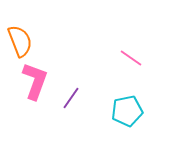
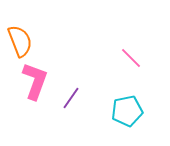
pink line: rotated 10 degrees clockwise
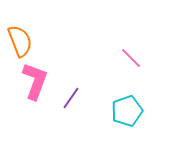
cyan pentagon: rotated 8 degrees counterclockwise
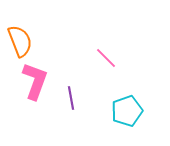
pink line: moved 25 px left
purple line: rotated 45 degrees counterclockwise
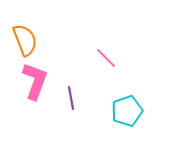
orange semicircle: moved 5 px right, 1 px up
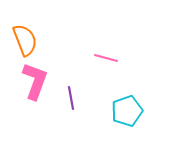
pink line: rotated 30 degrees counterclockwise
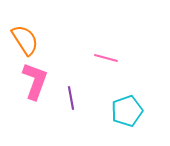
orange semicircle: rotated 12 degrees counterclockwise
